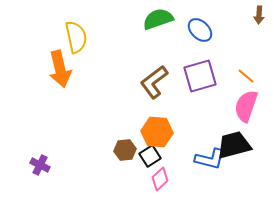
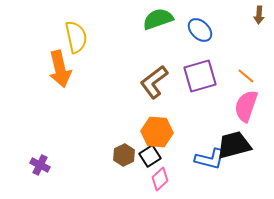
brown hexagon: moved 1 px left, 5 px down; rotated 20 degrees counterclockwise
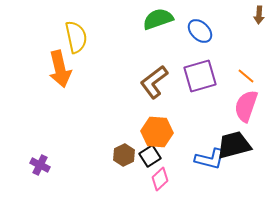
blue ellipse: moved 1 px down
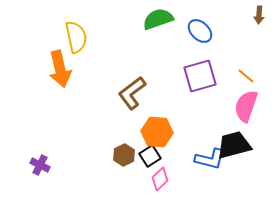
brown L-shape: moved 22 px left, 11 px down
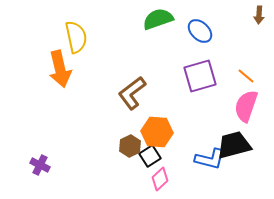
brown hexagon: moved 6 px right, 9 px up
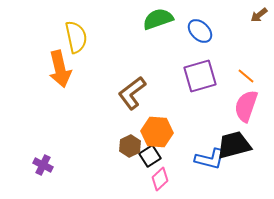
brown arrow: rotated 48 degrees clockwise
purple cross: moved 3 px right
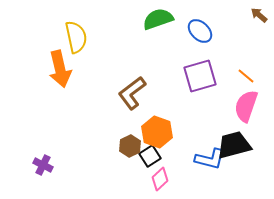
brown arrow: rotated 78 degrees clockwise
orange hexagon: rotated 16 degrees clockwise
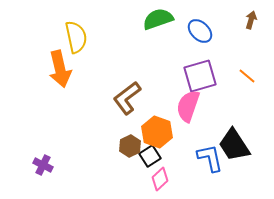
brown arrow: moved 8 px left, 5 px down; rotated 66 degrees clockwise
orange line: moved 1 px right
brown L-shape: moved 5 px left, 5 px down
pink semicircle: moved 58 px left
black trapezoid: rotated 108 degrees counterclockwise
blue L-shape: moved 1 px up; rotated 116 degrees counterclockwise
